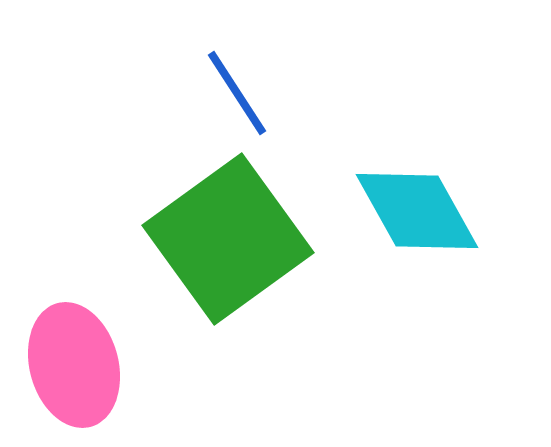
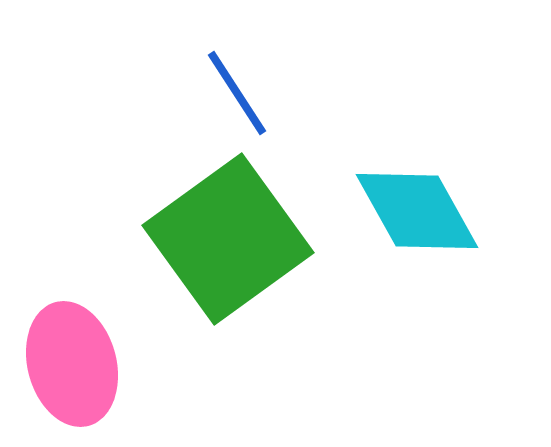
pink ellipse: moved 2 px left, 1 px up
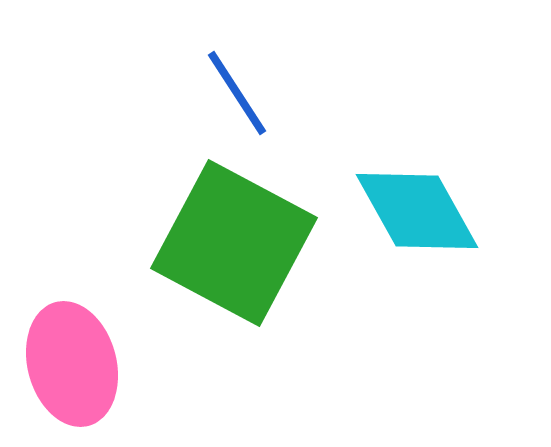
green square: moved 6 px right, 4 px down; rotated 26 degrees counterclockwise
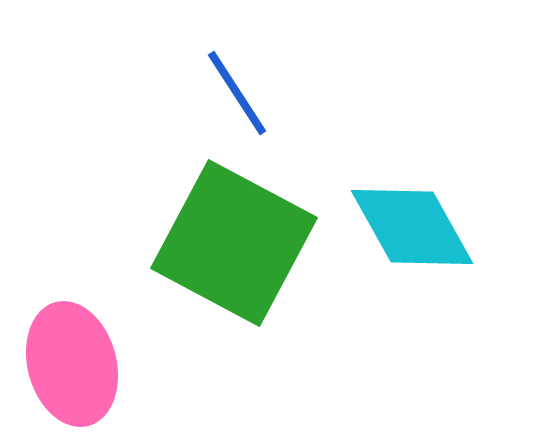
cyan diamond: moved 5 px left, 16 px down
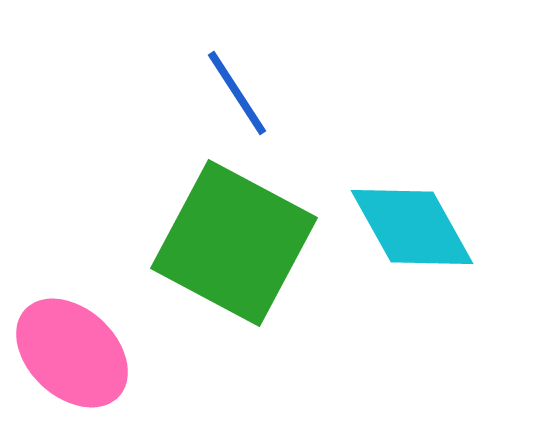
pink ellipse: moved 11 px up; rotated 32 degrees counterclockwise
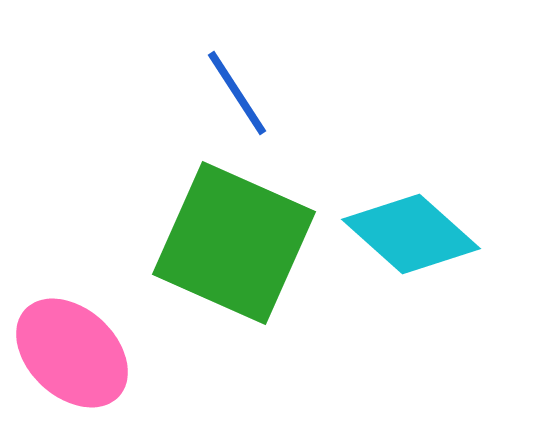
cyan diamond: moved 1 px left, 7 px down; rotated 19 degrees counterclockwise
green square: rotated 4 degrees counterclockwise
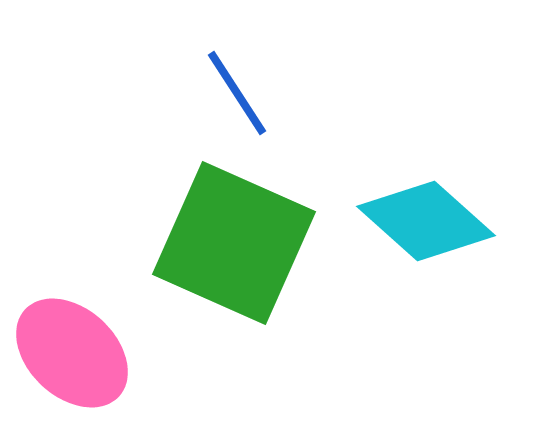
cyan diamond: moved 15 px right, 13 px up
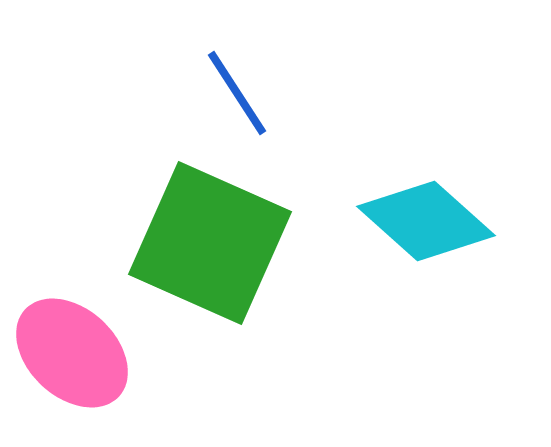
green square: moved 24 px left
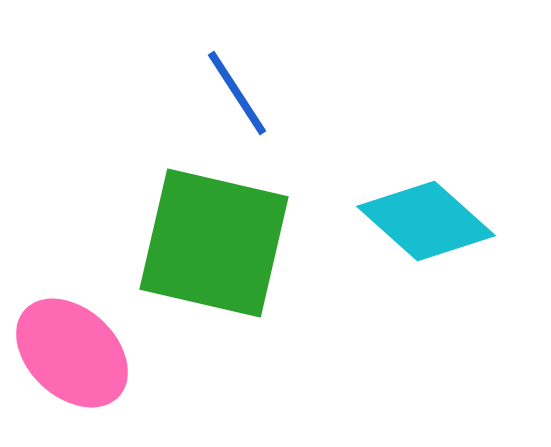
green square: moved 4 px right; rotated 11 degrees counterclockwise
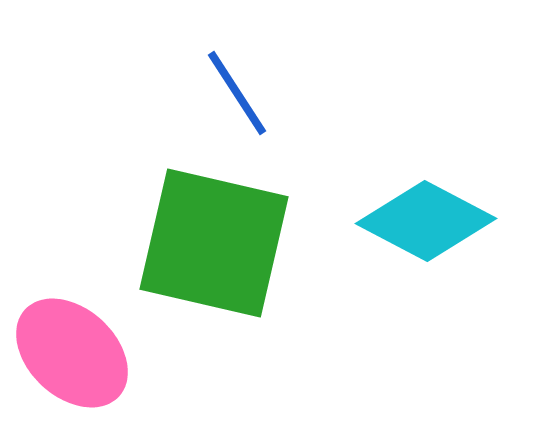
cyan diamond: rotated 14 degrees counterclockwise
